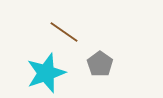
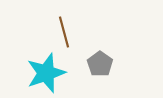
brown line: rotated 40 degrees clockwise
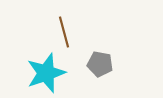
gray pentagon: rotated 25 degrees counterclockwise
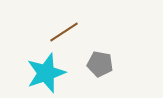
brown line: rotated 72 degrees clockwise
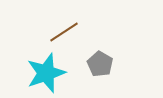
gray pentagon: rotated 20 degrees clockwise
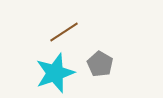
cyan star: moved 9 px right
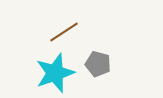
gray pentagon: moved 2 px left; rotated 15 degrees counterclockwise
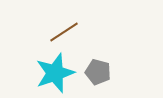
gray pentagon: moved 8 px down
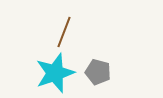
brown line: rotated 36 degrees counterclockwise
